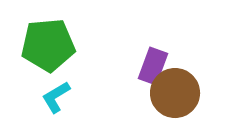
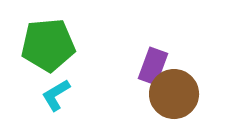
brown circle: moved 1 px left, 1 px down
cyan L-shape: moved 2 px up
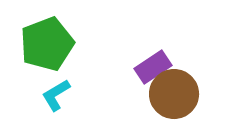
green pentagon: moved 1 px left, 1 px up; rotated 16 degrees counterclockwise
purple rectangle: moved 1 px down; rotated 36 degrees clockwise
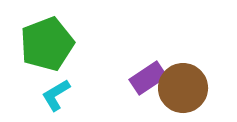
purple rectangle: moved 5 px left, 11 px down
brown circle: moved 9 px right, 6 px up
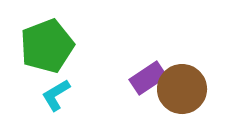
green pentagon: moved 2 px down
brown circle: moved 1 px left, 1 px down
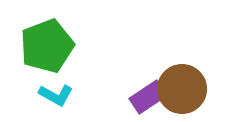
purple rectangle: moved 19 px down
cyan L-shape: rotated 120 degrees counterclockwise
